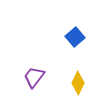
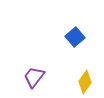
yellow diamond: moved 7 px right, 1 px up; rotated 10 degrees clockwise
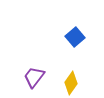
yellow diamond: moved 14 px left, 1 px down
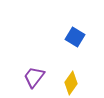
blue square: rotated 18 degrees counterclockwise
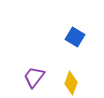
yellow diamond: rotated 15 degrees counterclockwise
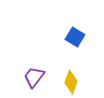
yellow diamond: moved 1 px up
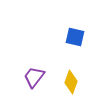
blue square: rotated 18 degrees counterclockwise
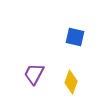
purple trapezoid: moved 3 px up; rotated 10 degrees counterclockwise
